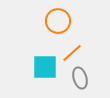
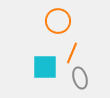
orange line: rotated 25 degrees counterclockwise
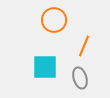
orange circle: moved 4 px left, 1 px up
orange line: moved 12 px right, 7 px up
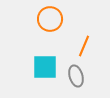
orange circle: moved 4 px left, 1 px up
gray ellipse: moved 4 px left, 2 px up
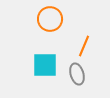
cyan square: moved 2 px up
gray ellipse: moved 1 px right, 2 px up
